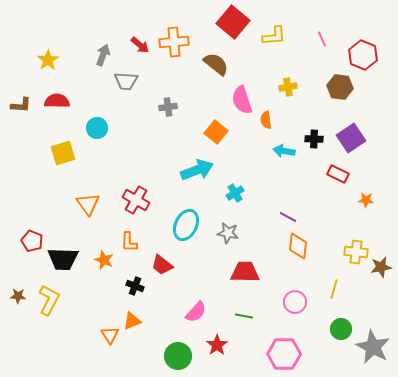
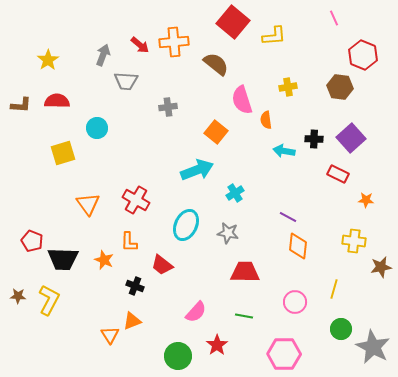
pink line at (322, 39): moved 12 px right, 21 px up
purple square at (351, 138): rotated 8 degrees counterclockwise
yellow cross at (356, 252): moved 2 px left, 11 px up
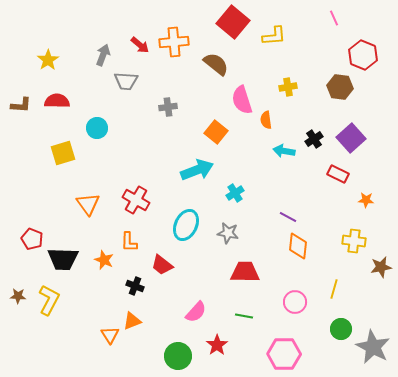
black cross at (314, 139): rotated 36 degrees counterclockwise
red pentagon at (32, 241): moved 2 px up
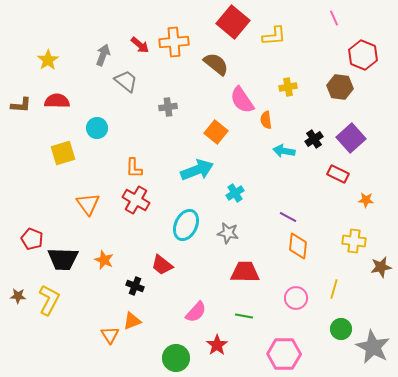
gray trapezoid at (126, 81): rotated 145 degrees counterclockwise
pink semicircle at (242, 100): rotated 16 degrees counterclockwise
orange L-shape at (129, 242): moved 5 px right, 74 px up
pink circle at (295, 302): moved 1 px right, 4 px up
green circle at (178, 356): moved 2 px left, 2 px down
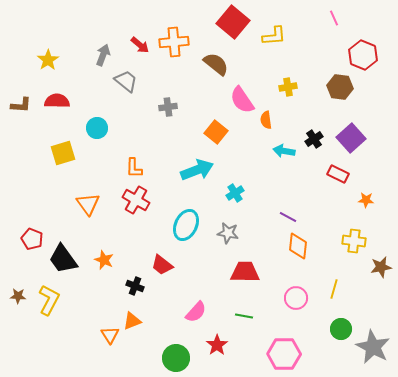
black trapezoid at (63, 259): rotated 52 degrees clockwise
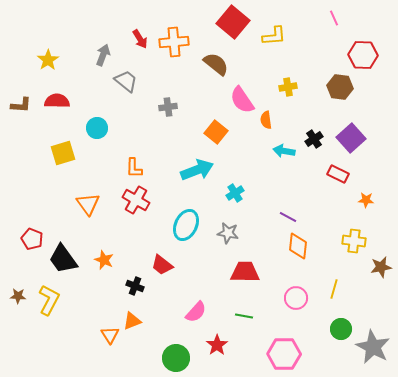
red arrow at (140, 45): moved 6 px up; rotated 18 degrees clockwise
red hexagon at (363, 55): rotated 20 degrees counterclockwise
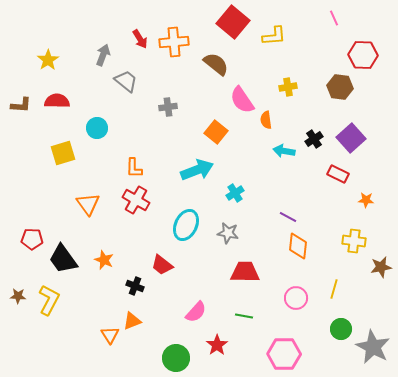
red pentagon at (32, 239): rotated 20 degrees counterclockwise
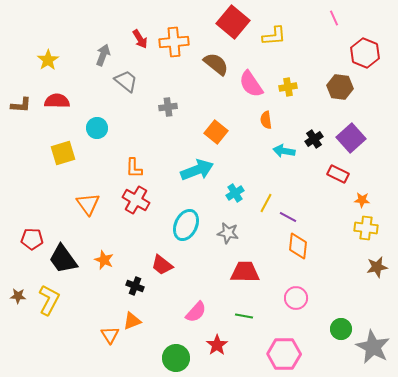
red hexagon at (363, 55): moved 2 px right, 2 px up; rotated 20 degrees clockwise
pink semicircle at (242, 100): moved 9 px right, 16 px up
orange star at (366, 200): moved 4 px left
yellow cross at (354, 241): moved 12 px right, 13 px up
brown star at (381, 267): moved 4 px left
yellow line at (334, 289): moved 68 px left, 86 px up; rotated 12 degrees clockwise
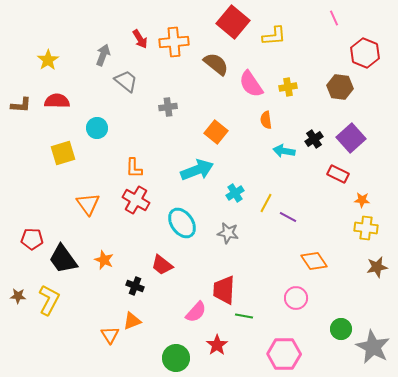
cyan ellipse at (186, 225): moved 4 px left, 2 px up; rotated 60 degrees counterclockwise
orange diamond at (298, 246): moved 16 px right, 15 px down; rotated 40 degrees counterclockwise
red trapezoid at (245, 272): moved 21 px left, 18 px down; rotated 88 degrees counterclockwise
